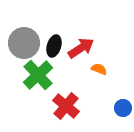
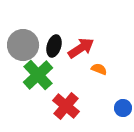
gray circle: moved 1 px left, 2 px down
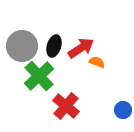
gray circle: moved 1 px left, 1 px down
orange semicircle: moved 2 px left, 7 px up
green cross: moved 1 px right, 1 px down
blue circle: moved 2 px down
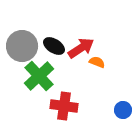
black ellipse: rotated 75 degrees counterclockwise
red cross: moved 2 px left; rotated 32 degrees counterclockwise
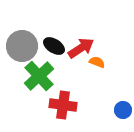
red cross: moved 1 px left, 1 px up
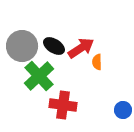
orange semicircle: rotated 112 degrees counterclockwise
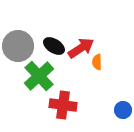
gray circle: moved 4 px left
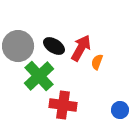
red arrow: rotated 28 degrees counterclockwise
orange semicircle: rotated 21 degrees clockwise
blue circle: moved 3 px left
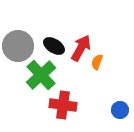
green cross: moved 2 px right, 1 px up
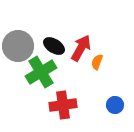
green cross: moved 3 px up; rotated 12 degrees clockwise
red cross: rotated 16 degrees counterclockwise
blue circle: moved 5 px left, 5 px up
